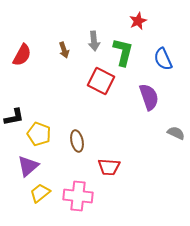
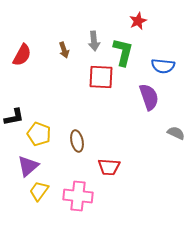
blue semicircle: moved 7 px down; rotated 60 degrees counterclockwise
red square: moved 4 px up; rotated 24 degrees counterclockwise
yellow trapezoid: moved 1 px left, 2 px up; rotated 15 degrees counterclockwise
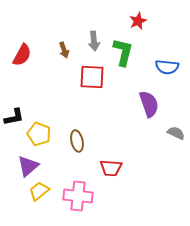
blue semicircle: moved 4 px right, 1 px down
red square: moved 9 px left
purple semicircle: moved 7 px down
red trapezoid: moved 2 px right, 1 px down
yellow trapezoid: rotated 15 degrees clockwise
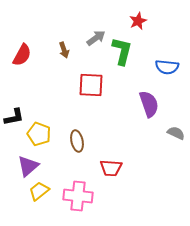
gray arrow: moved 2 px right, 3 px up; rotated 120 degrees counterclockwise
green L-shape: moved 1 px left, 1 px up
red square: moved 1 px left, 8 px down
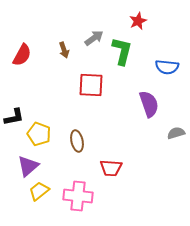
gray arrow: moved 2 px left
gray semicircle: rotated 42 degrees counterclockwise
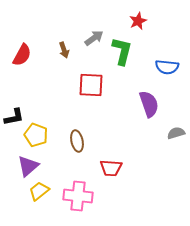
yellow pentagon: moved 3 px left, 1 px down
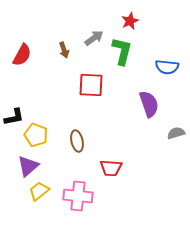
red star: moved 8 px left
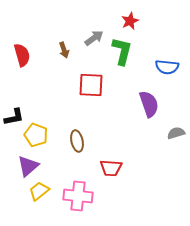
red semicircle: rotated 45 degrees counterclockwise
